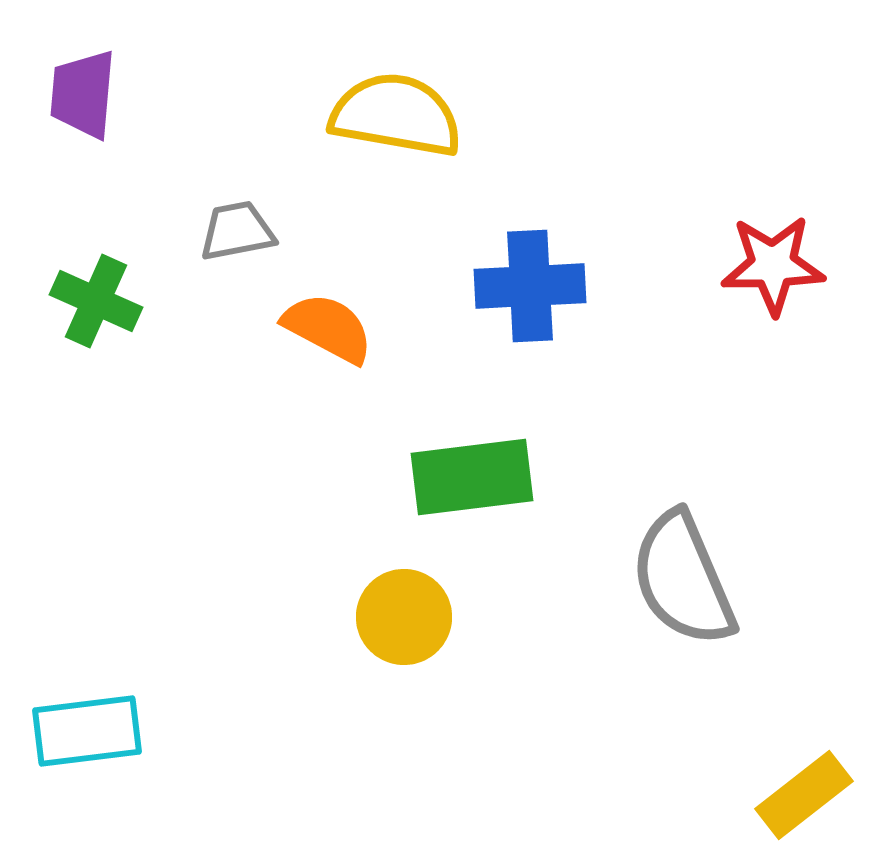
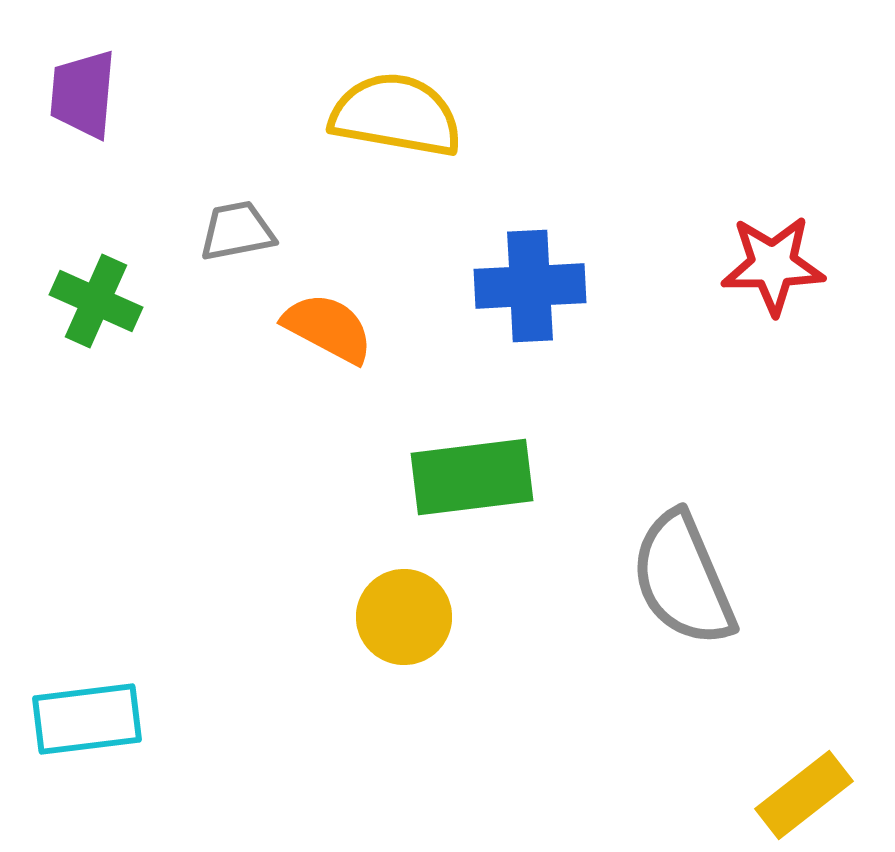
cyan rectangle: moved 12 px up
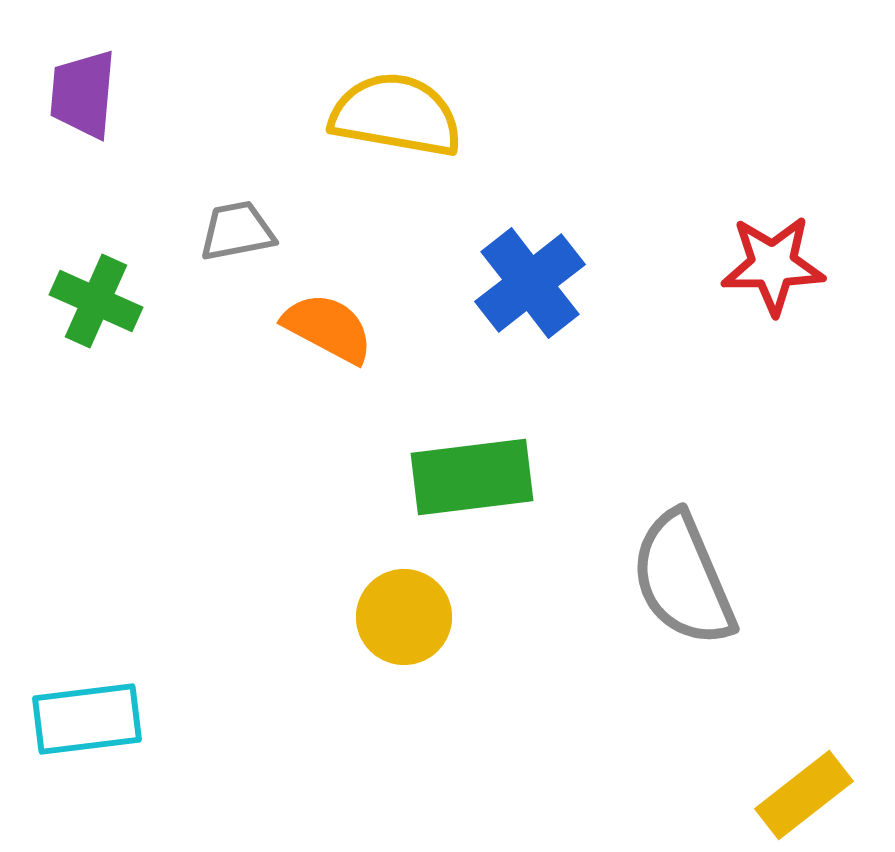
blue cross: moved 3 px up; rotated 35 degrees counterclockwise
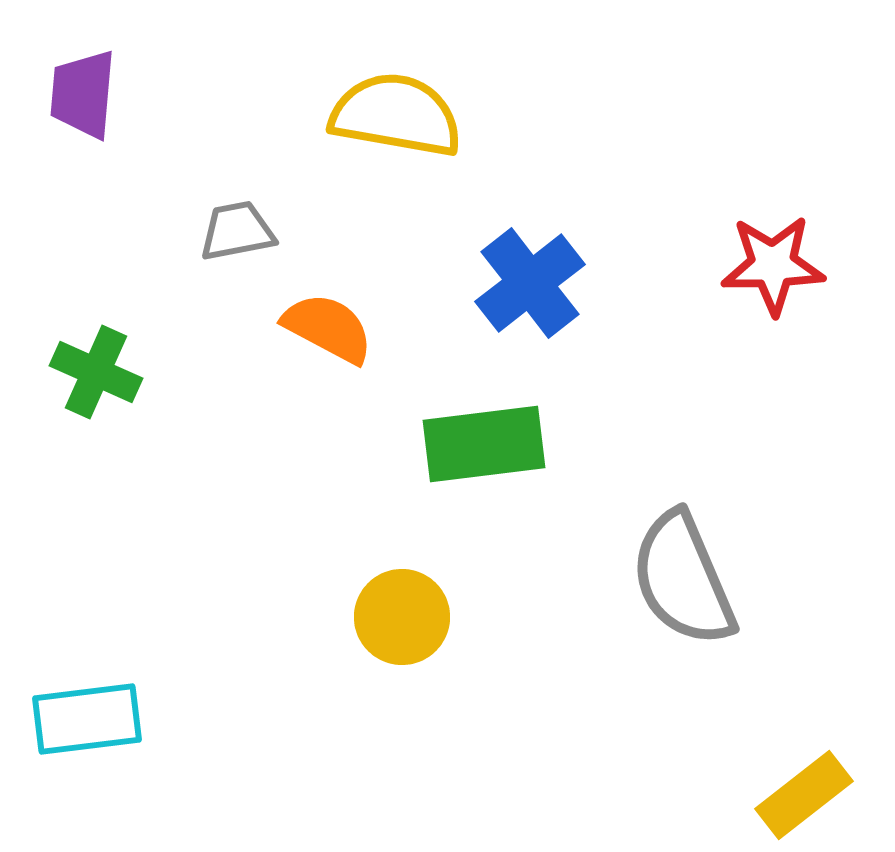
green cross: moved 71 px down
green rectangle: moved 12 px right, 33 px up
yellow circle: moved 2 px left
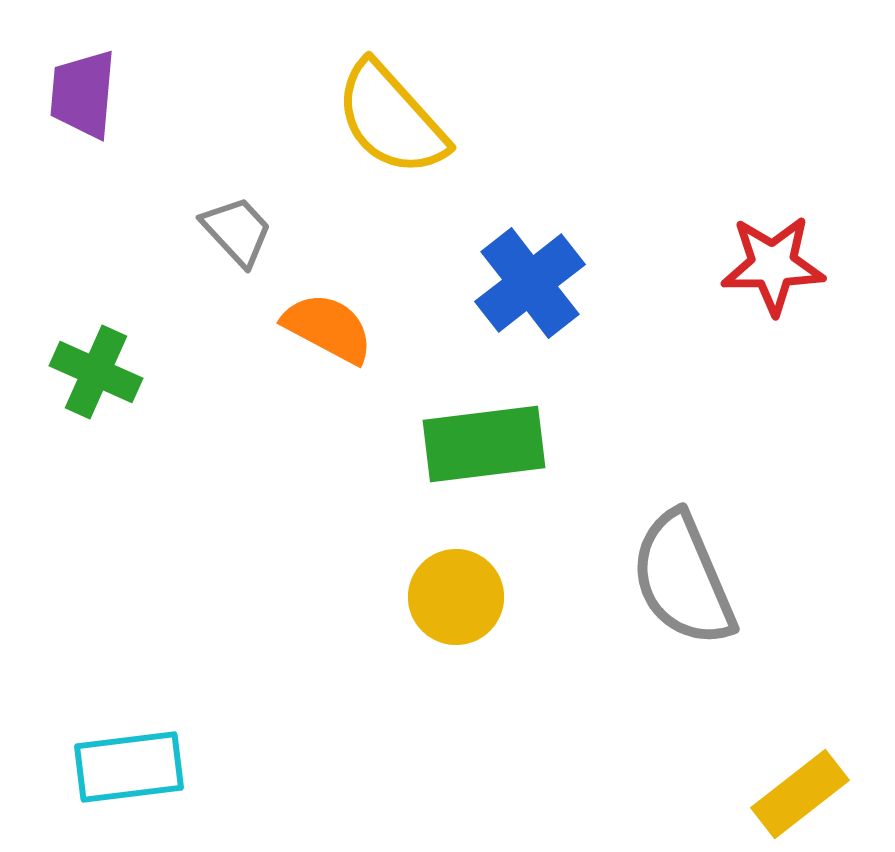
yellow semicircle: moved 5 px left, 4 px down; rotated 142 degrees counterclockwise
gray trapezoid: rotated 58 degrees clockwise
yellow circle: moved 54 px right, 20 px up
cyan rectangle: moved 42 px right, 48 px down
yellow rectangle: moved 4 px left, 1 px up
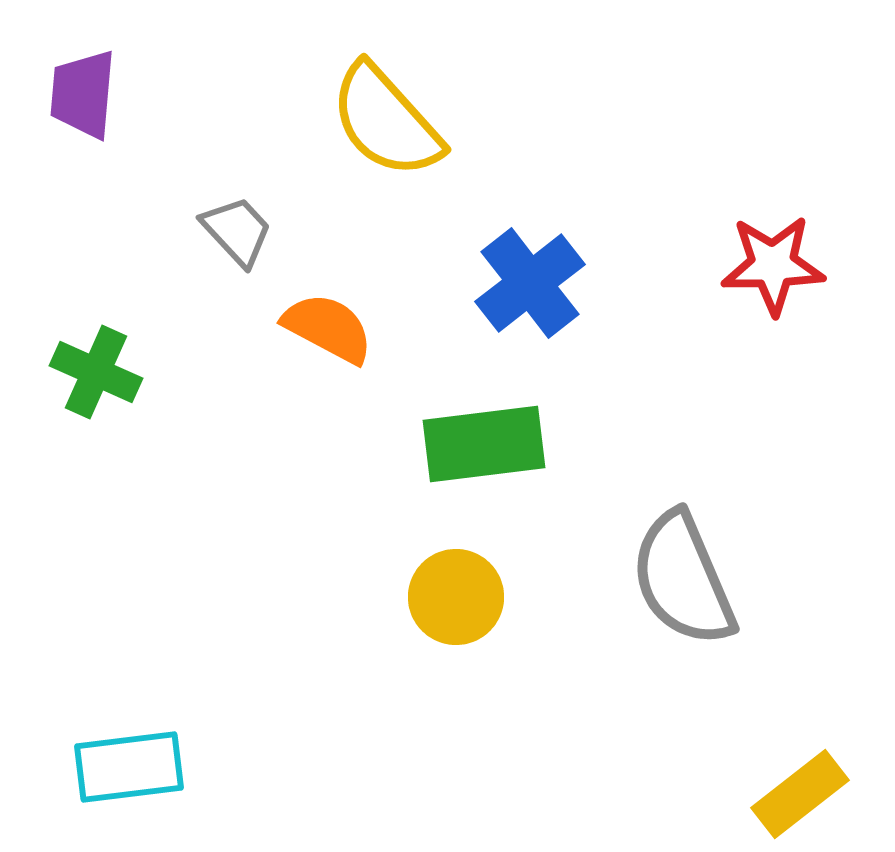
yellow semicircle: moved 5 px left, 2 px down
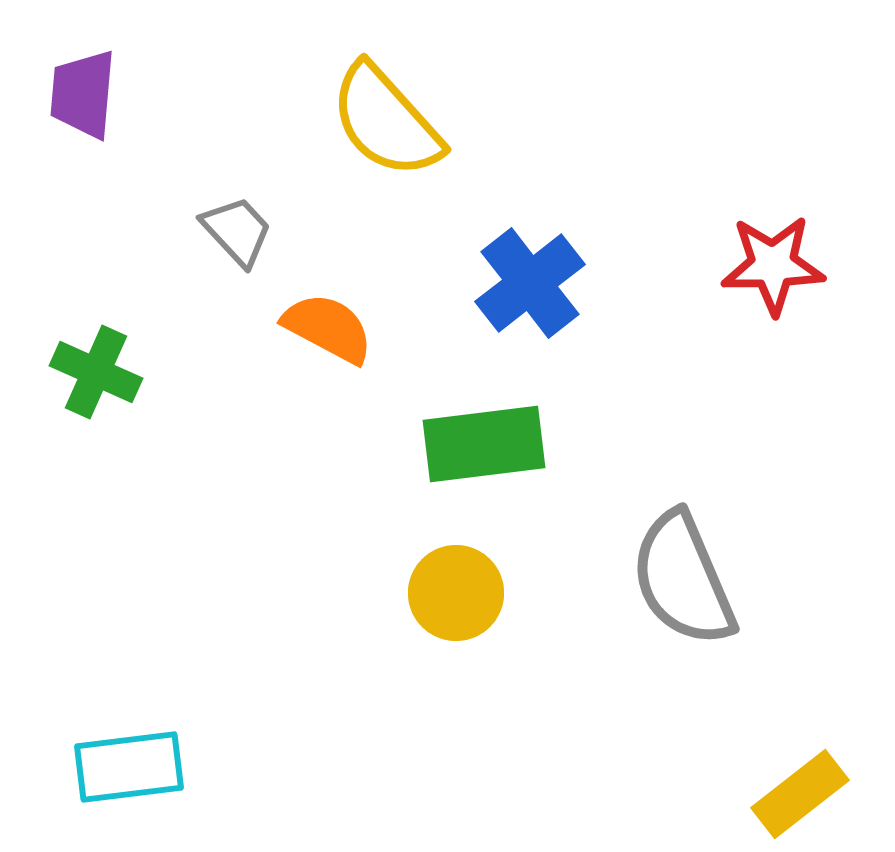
yellow circle: moved 4 px up
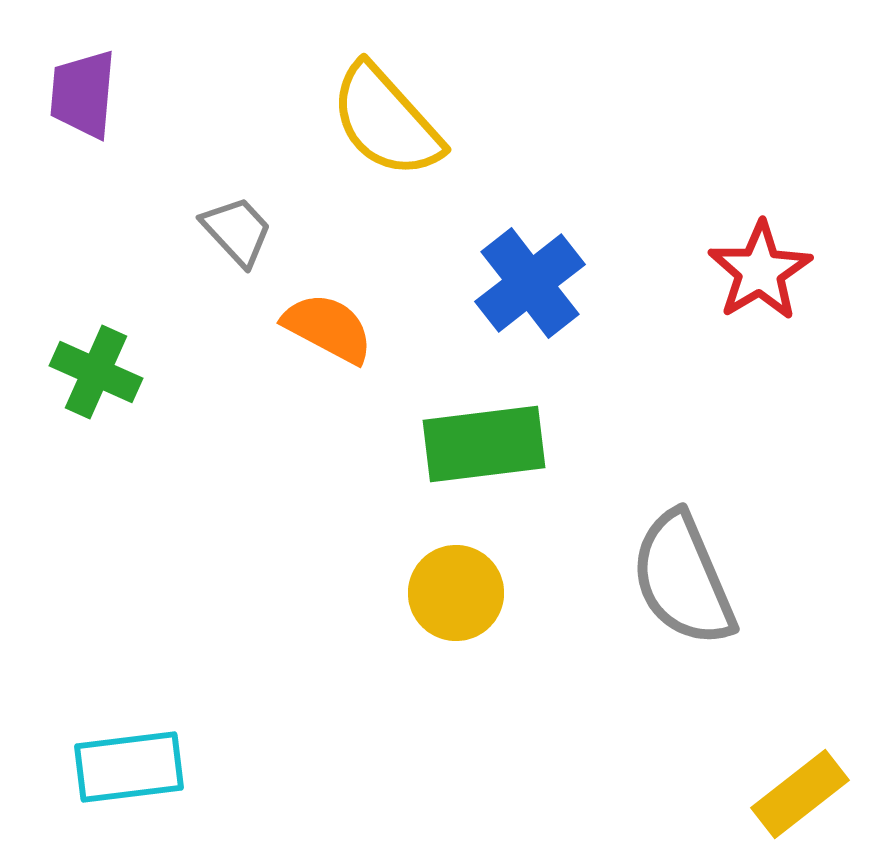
red star: moved 13 px left, 6 px down; rotated 30 degrees counterclockwise
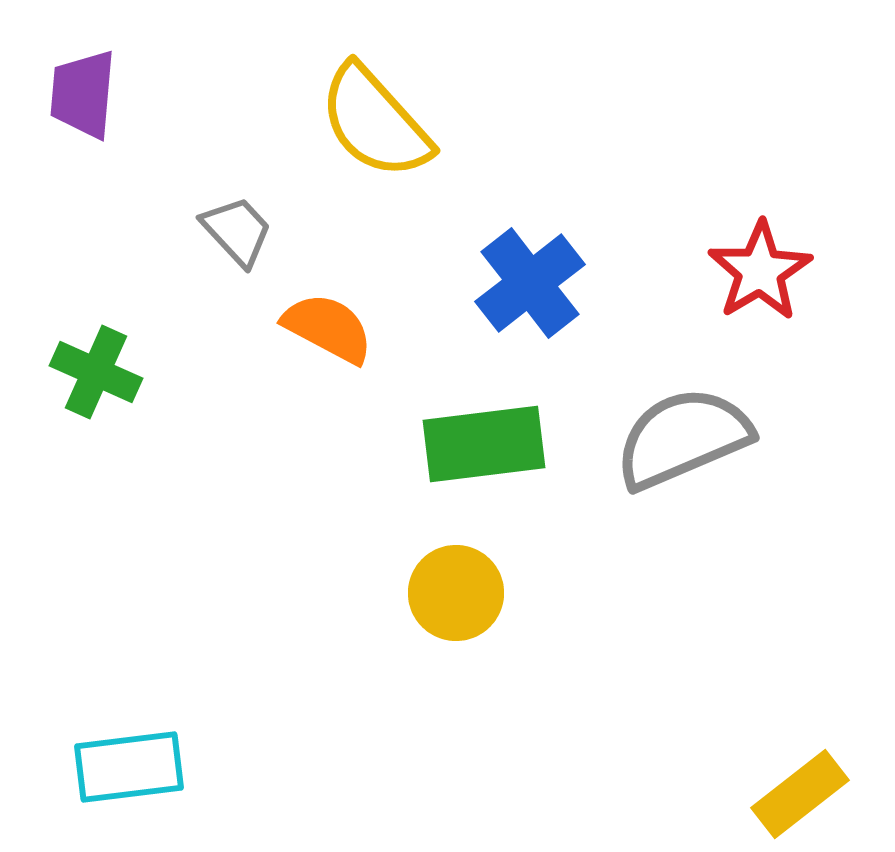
yellow semicircle: moved 11 px left, 1 px down
gray semicircle: moved 141 px up; rotated 90 degrees clockwise
